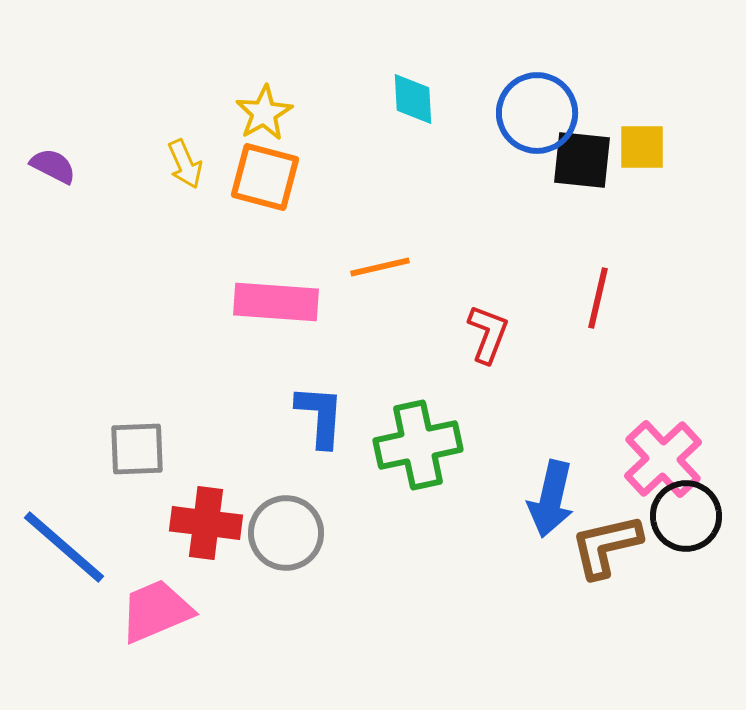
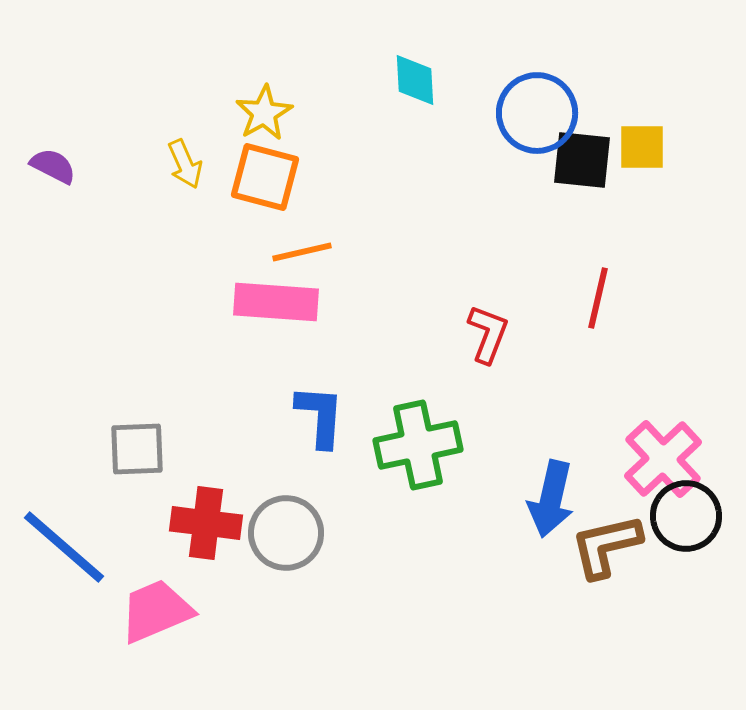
cyan diamond: moved 2 px right, 19 px up
orange line: moved 78 px left, 15 px up
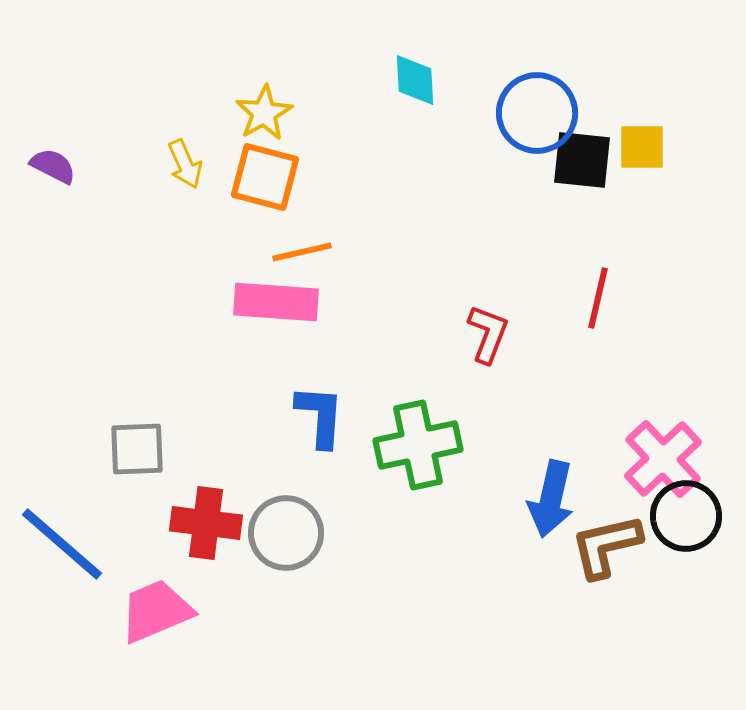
blue line: moved 2 px left, 3 px up
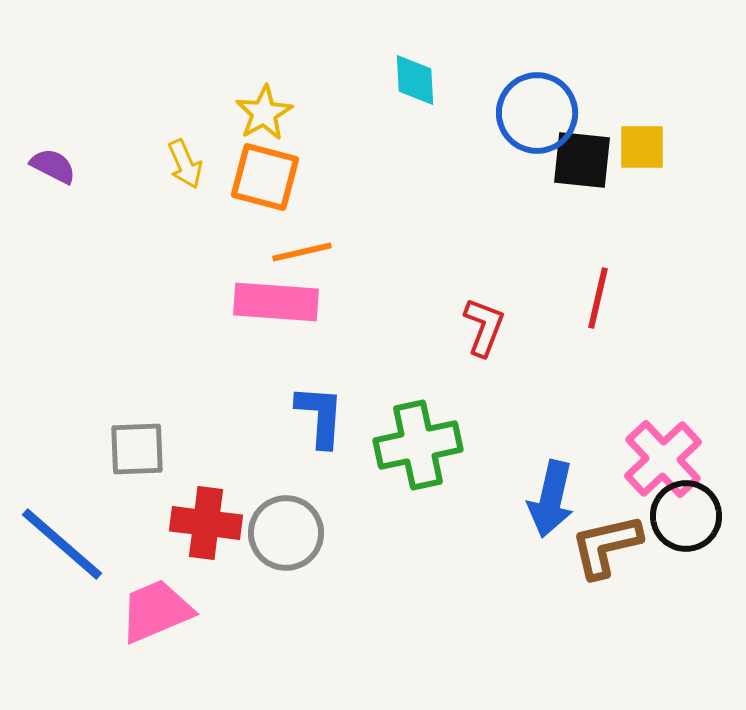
red L-shape: moved 4 px left, 7 px up
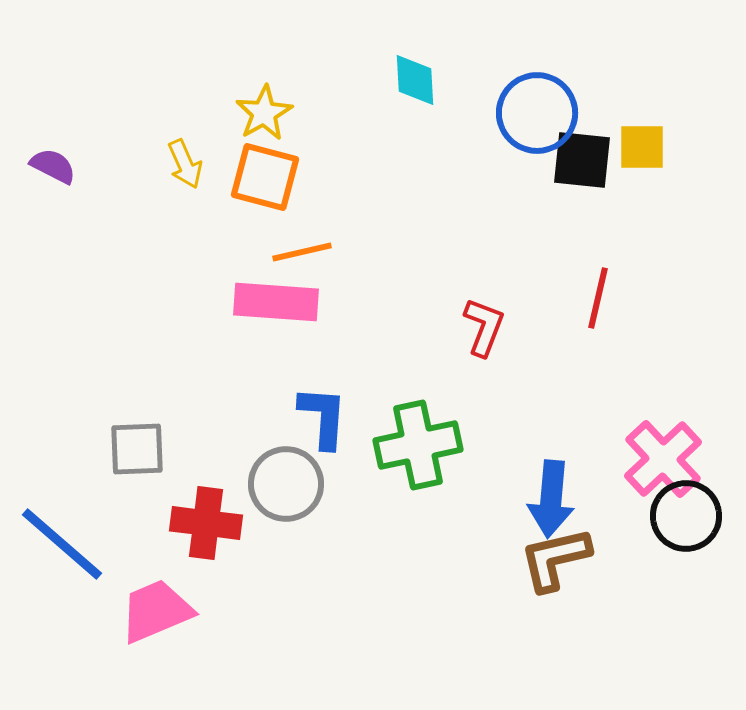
blue L-shape: moved 3 px right, 1 px down
blue arrow: rotated 8 degrees counterclockwise
gray circle: moved 49 px up
brown L-shape: moved 51 px left, 13 px down
